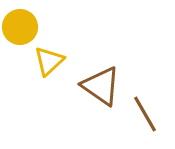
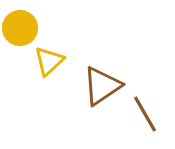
yellow circle: moved 1 px down
brown triangle: moved 1 px right; rotated 51 degrees clockwise
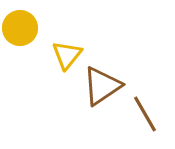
yellow triangle: moved 18 px right, 6 px up; rotated 8 degrees counterclockwise
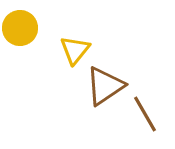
yellow triangle: moved 8 px right, 5 px up
brown triangle: moved 3 px right
